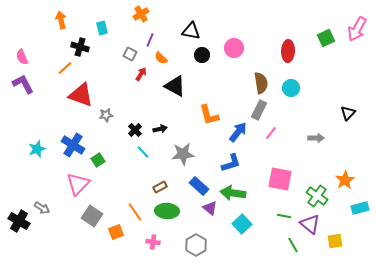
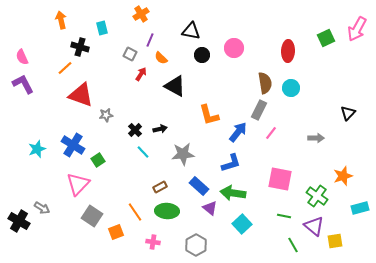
brown semicircle at (261, 83): moved 4 px right
orange star at (345, 180): moved 2 px left, 4 px up; rotated 12 degrees clockwise
purple triangle at (310, 224): moved 4 px right, 2 px down
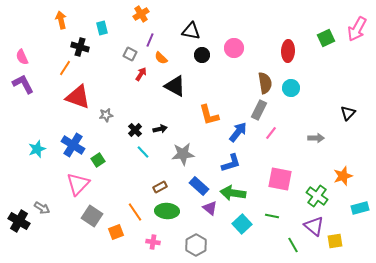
orange line at (65, 68): rotated 14 degrees counterclockwise
red triangle at (81, 95): moved 3 px left, 2 px down
green line at (284, 216): moved 12 px left
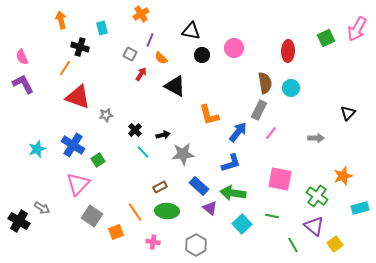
black arrow at (160, 129): moved 3 px right, 6 px down
yellow square at (335, 241): moved 3 px down; rotated 28 degrees counterclockwise
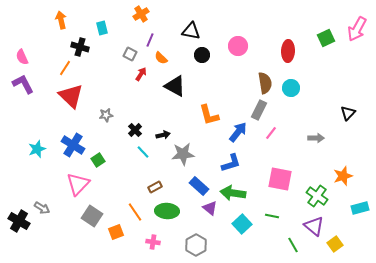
pink circle at (234, 48): moved 4 px right, 2 px up
red triangle at (78, 97): moved 7 px left, 1 px up; rotated 24 degrees clockwise
brown rectangle at (160, 187): moved 5 px left
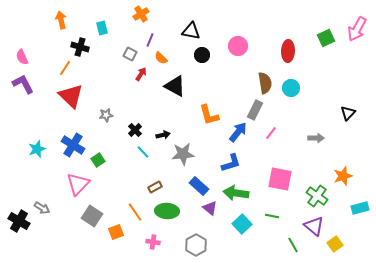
gray rectangle at (259, 110): moved 4 px left
green arrow at (233, 193): moved 3 px right
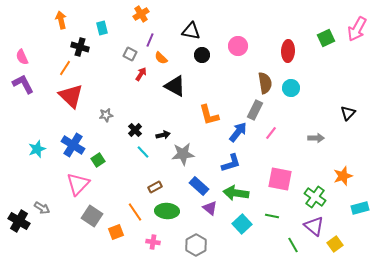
green cross at (317, 196): moved 2 px left, 1 px down
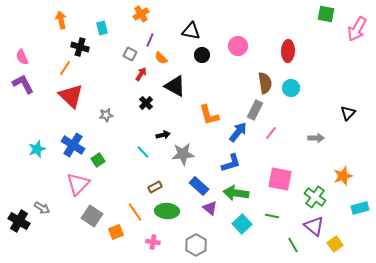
green square at (326, 38): moved 24 px up; rotated 36 degrees clockwise
black cross at (135, 130): moved 11 px right, 27 px up
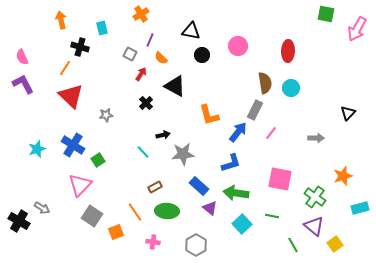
pink triangle at (78, 184): moved 2 px right, 1 px down
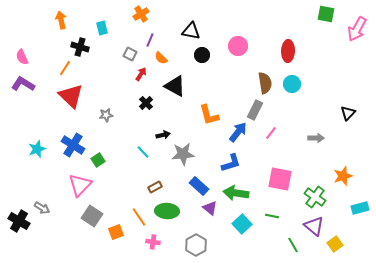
purple L-shape at (23, 84): rotated 30 degrees counterclockwise
cyan circle at (291, 88): moved 1 px right, 4 px up
orange line at (135, 212): moved 4 px right, 5 px down
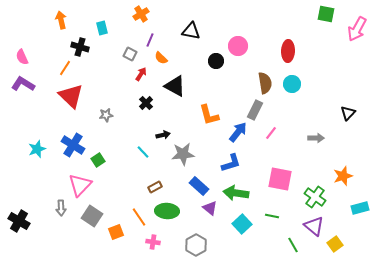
black circle at (202, 55): moved 14 px right, 6 px down
gray arrow at (42, 208): moved 19 px right; rotated 56 degrees clockwise
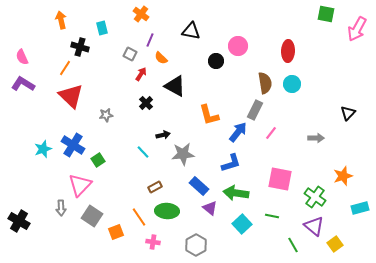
orange cross at (141, 14): rotated 21 degrees counterclockwise
cyan star at (37, 149): moved 6 px right
